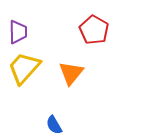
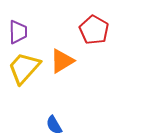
orange triangle: moved 9 px left, 12 px up; rotated 20 degrees clockwise
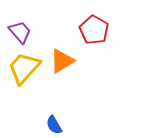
purple trapezoid: moved 2 px right; rotated 40 degrees counterclockwise
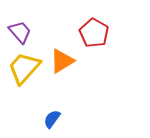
red pentagon: moved 3 px down
blue semicircle: moved 2 px left, 6 px up; rotated 66 degrees clockwise
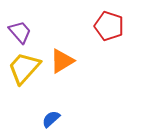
red pentagon: moved 15 px right, 7 px up; rotated 12 degrees counterclockwise
blue semicircle: moved 1 px left; rotated 12 degrees clockwise
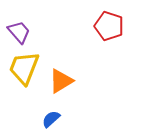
purple trapezoid: moved 1 px left
orange triangle: moved 1 px left, 20 px down
yellow trapezoid: rotated 21 degrees counterclockwise
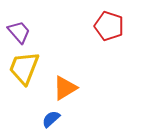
orange triangle: moved 4 px right, 7 px down
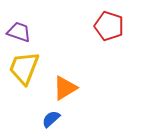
purple trapezoid: rotated 30 degrees counterclockwise
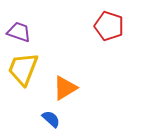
yellow trapezoid: moved 1 px left, 1 px down
blue semicircle: rotated 84 degrees clockwise
